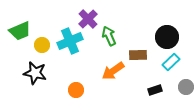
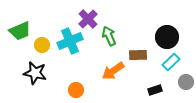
gray circle: moved 5 px up
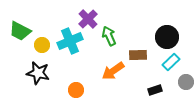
green trapezoid: rotated 50 degrees clockwise
black star: moved 3 px right
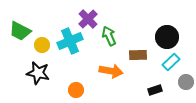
orange arrow: moved 2 px left; rotated 135 degrees counterclockwise
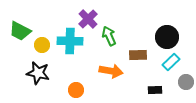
cyan cross: rotated 25 degrees clockwise
black rectangle: rotated 16 degrees clockwise
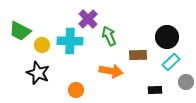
black star: rotated 10 degrees clockwise
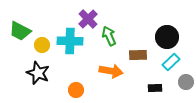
black rectangle: moved 2 px up
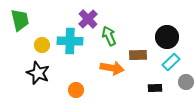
green trapezoid: moved 11 px up; rotated 130 degrees counterclockwise
orange arrow: moved 1 px right, 3 px up
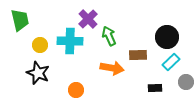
yellow circle: moved 2 px left
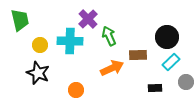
orange arrow: rotated 35 degrees counterclockwise
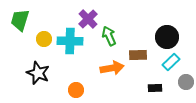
green trapezoid: rotated 150 degrees counterclockwise
yellow circle: moved 4 px right, 6 px up
orange arrow: rotated 15 degrees clockwise
